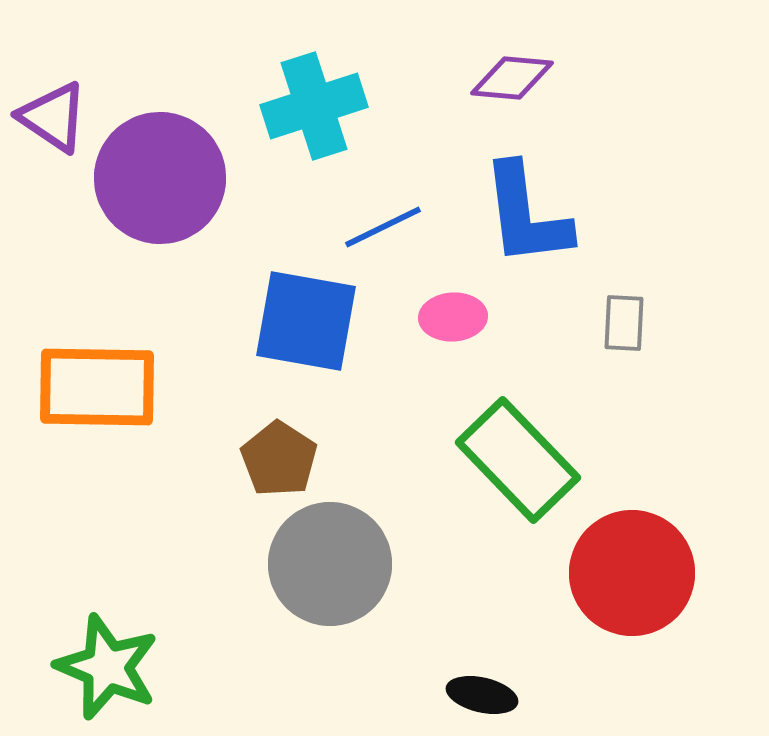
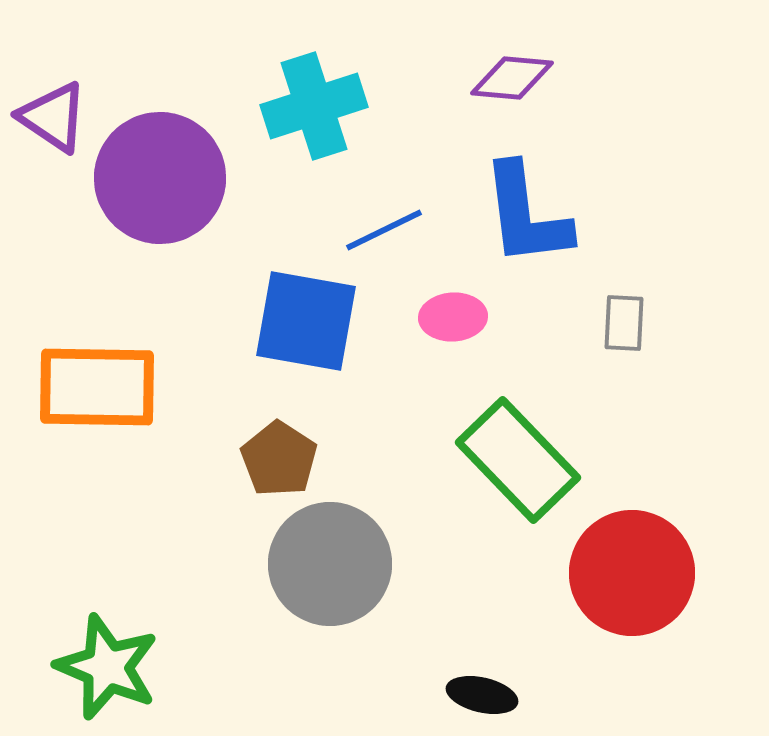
blue line: moved 1 px right, 3 px down
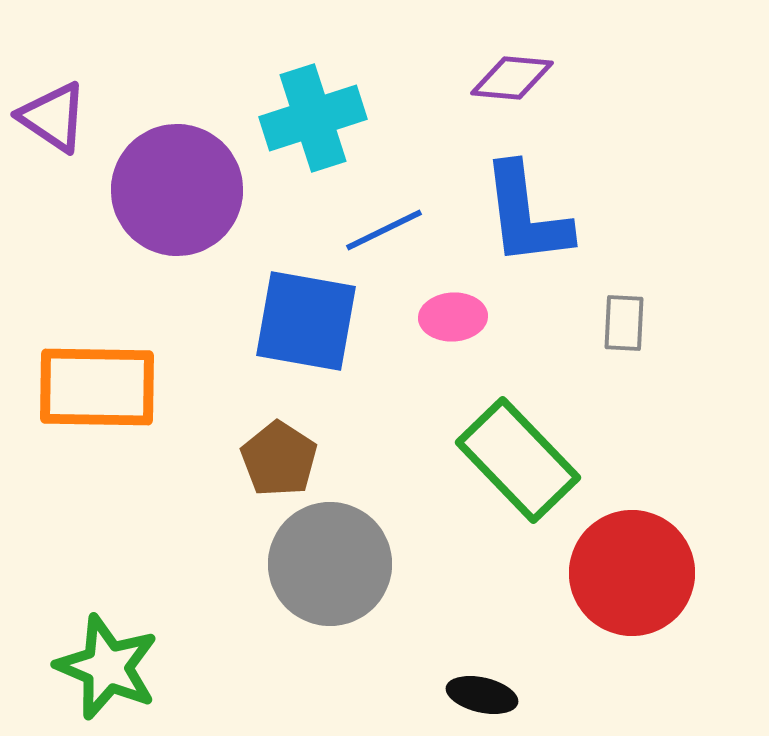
cyan cross: moved 1 px left, 12 px down
purple circle: moved 17 px right, 12 px down
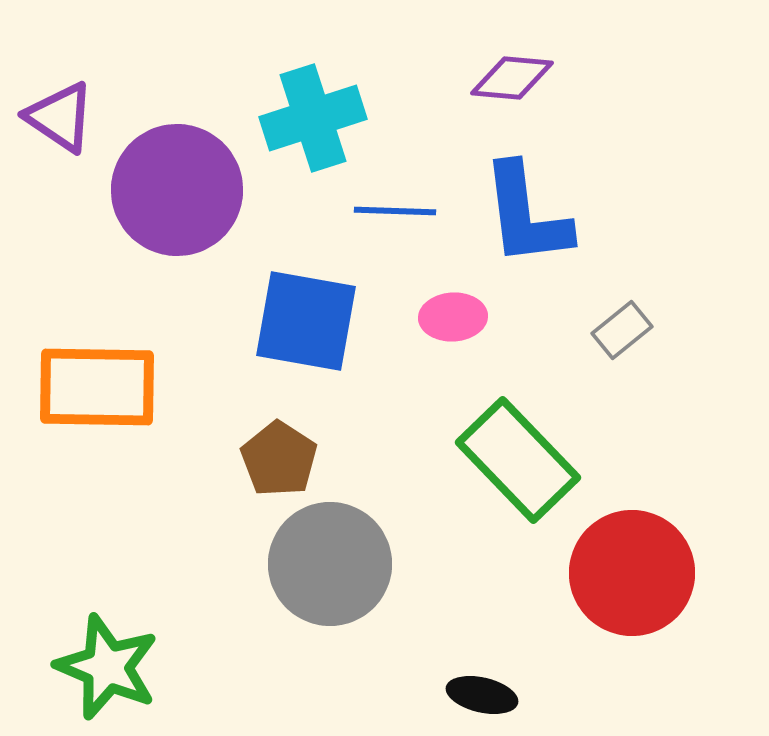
purple triangle: moved 7 px right
blue line: moved 11 px right, 19 px up; rotated 28 degrees clockwise
gray rectangle: moved 2 px left, 7 px down; rotated 48 degrees clockwise
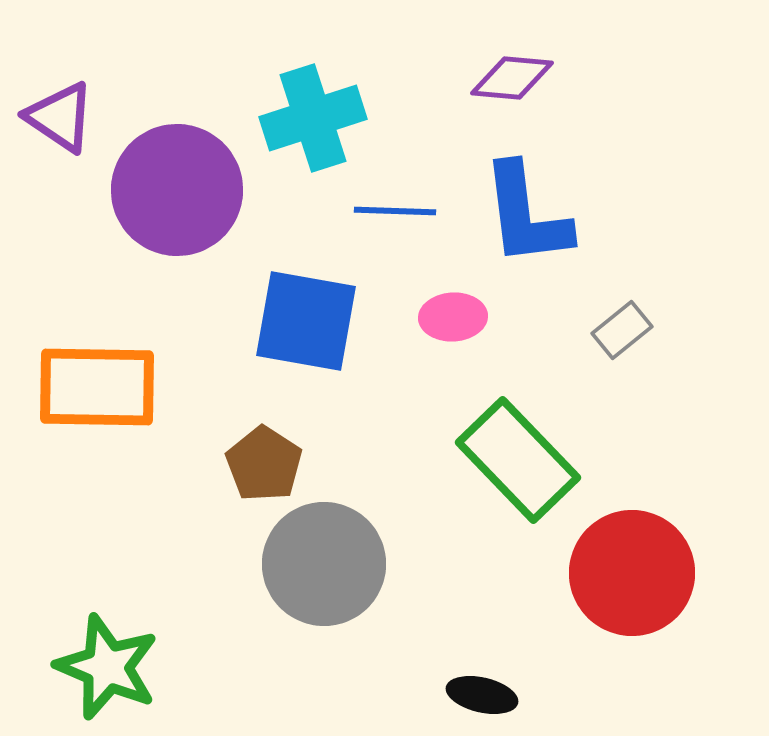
brown pentagon: moved 15 px left, 5 px down
gray circle: moved 6 px left
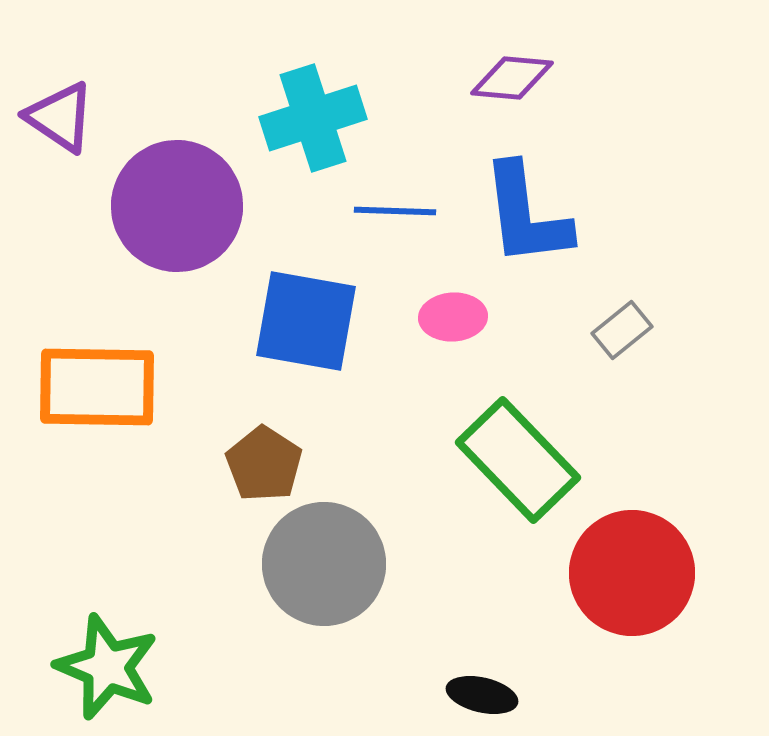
purple circle: moved 16 px down
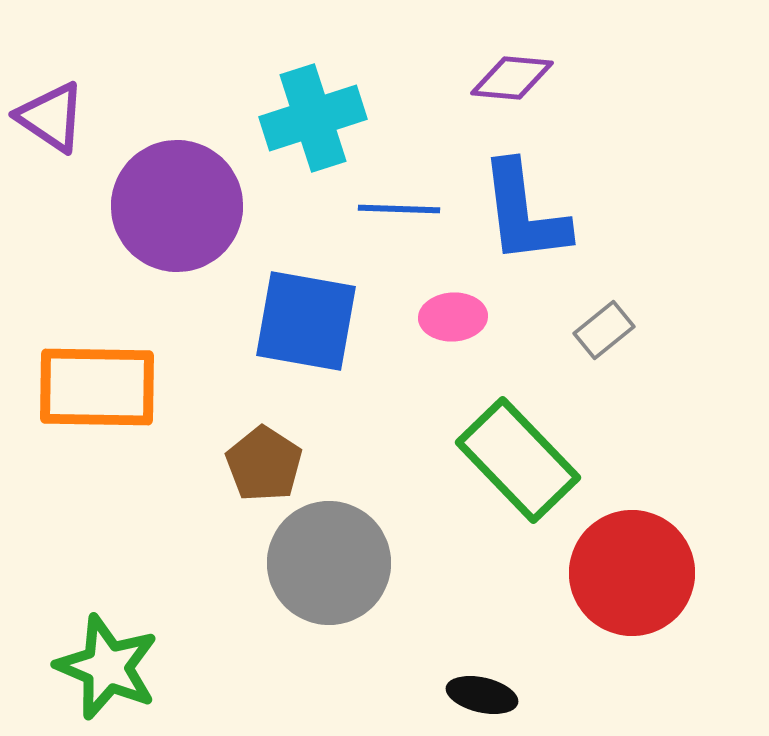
purple triangle: moved 9 px left
blue line: moved 4 px right, 2 px up
blue L-shape: moved 2 px left, 2 px up
gray rectangle: moved 18 px left
gray circle: moved 5 px right, 1 px up
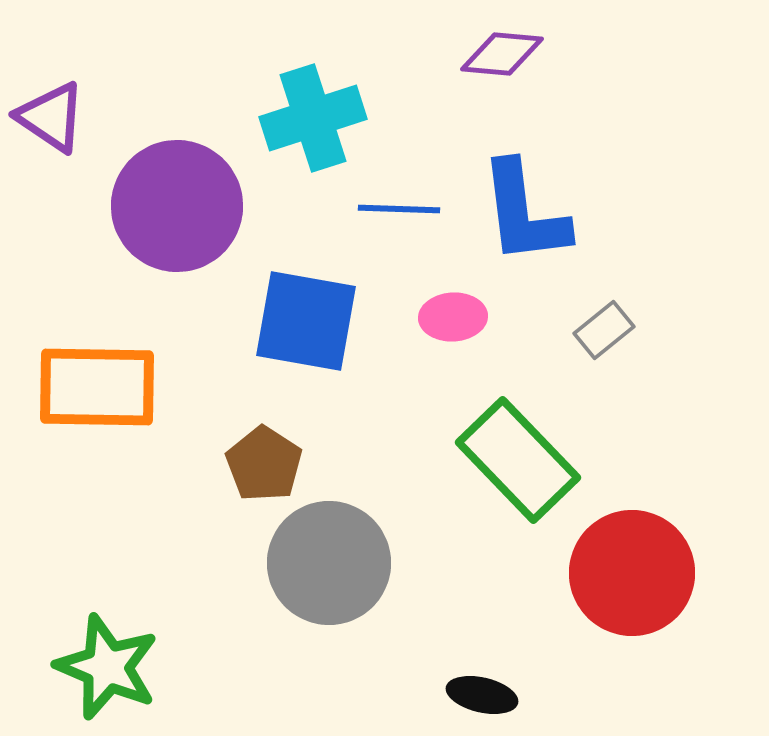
purple diamond: moved 10 px left, 24 px up
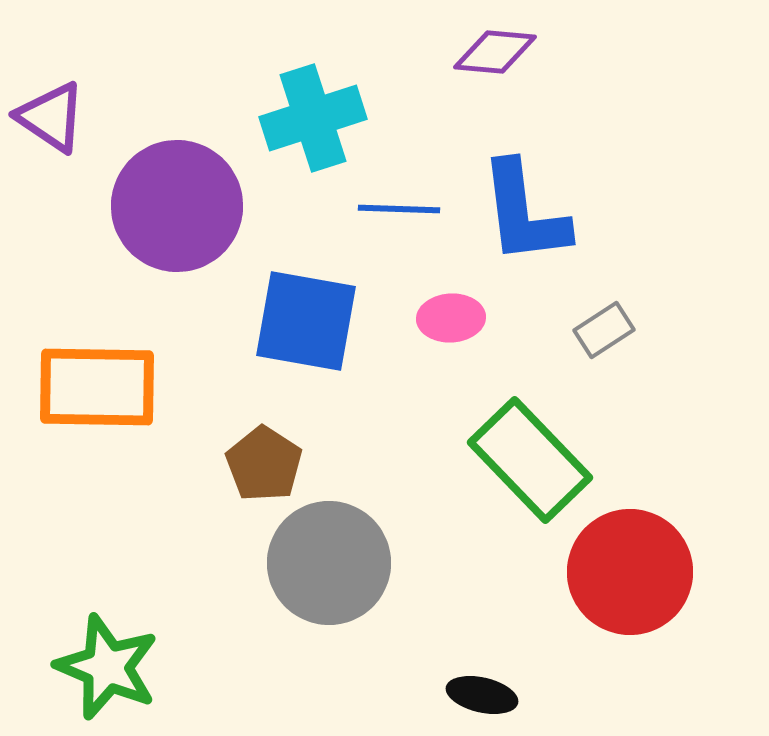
purple diamond: moved 7 px left, 2 px up
pink ellipse: moved 2 px left, 1 px down
gray rectangle: rotated 6 degrees clockwise
green rectangle: moved 12 px right
red circle: moved 2 px left, 1 px up
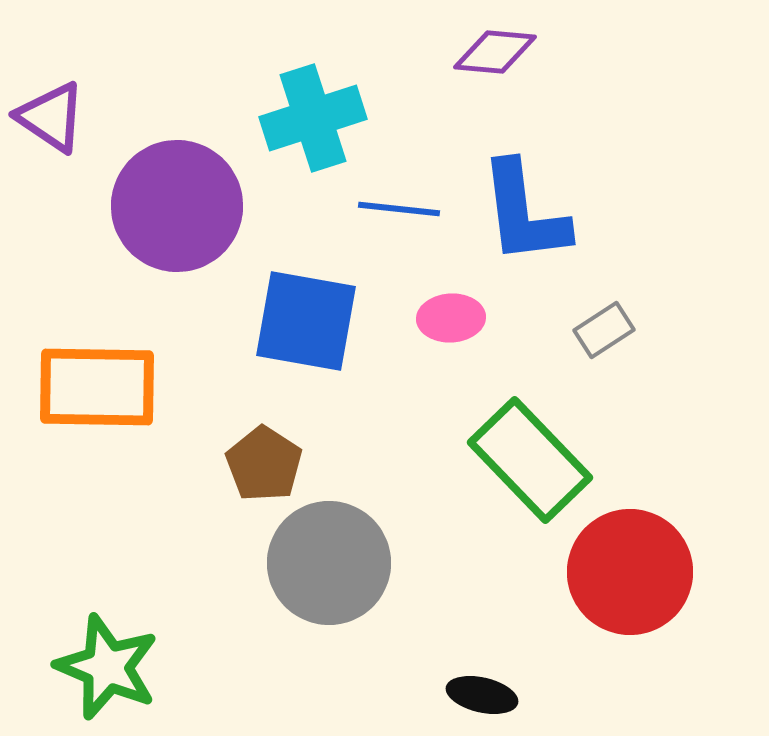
blue line: rotated 4 degrees clockwise
